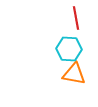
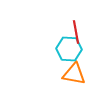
red line: moved 14 px down
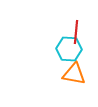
red line: rotated 15 degrees clockwise
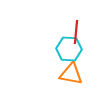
orange triangle: moved 3 px left
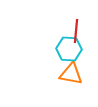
red line: moved 1 px up
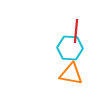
cyan hexagon: moved 1 px right, 1 px up
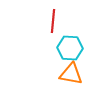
red line: moved 23 px left, 10 px up
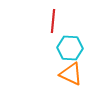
orange triangle: rotated 15 degrees clockwise
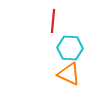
orange triangle: moved 2 px left
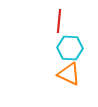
red line: moved 6 px right
